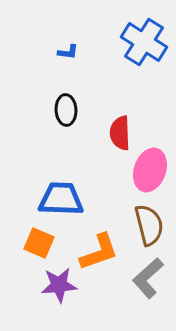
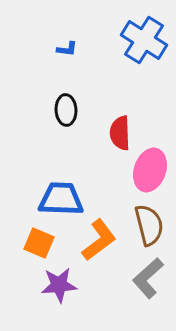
blue cross: moved 2 px up
blue L-shape: moved 1 px left, 3 px up
orange L-shape: moved 12 px up; rotated 18 degrees counterclockwise
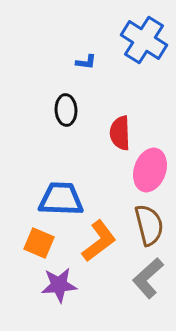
blue L-shape: moved 19 px right, 13 px down
orange L-shape: moved 1 px down
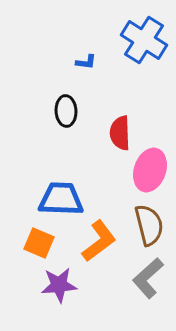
black ellipse: moved 1 px down
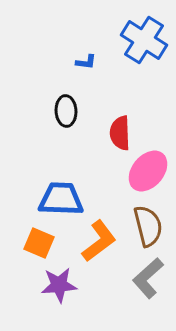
pink ellipse: moved 2 px left, 1 px down; rotated 21 degrees clockwise
brown semicircle: moved 1 px left, 1 px down
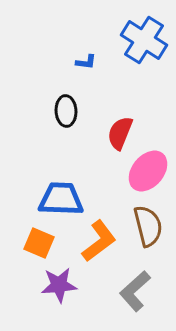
red semicircle: rotated 24 degrees clockwise
gray L-shape: moved 13 px left, 13 px down
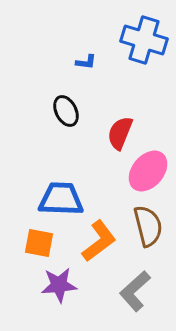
blue cross: rotated 15 degrees counterclockwise
black ellipse: rotated 24 degrees counterclockwise
orange square: rotated 12 degrees counterclockwise
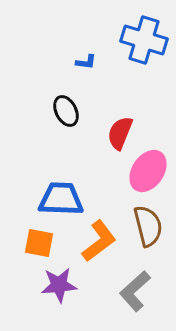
pink ellipse: rotated 6 degrees counterclockwise
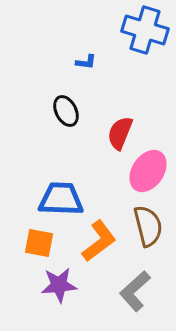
blue cross: moved 1 px right, 10 px up
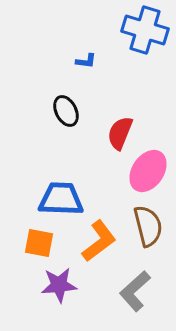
blue L-shape: moved 1 px up
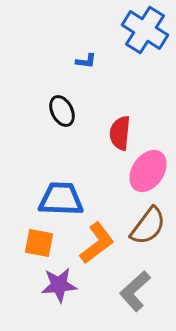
blue cross: rotated 15 degrees clockwise
black ellipse: moved 4 px left
red semicircle: rotated 16 degrees counterclockwise
brown semicircle: rotated 51 degrees clockwise
orange L-shape: moved 2 px left, 2 px down
